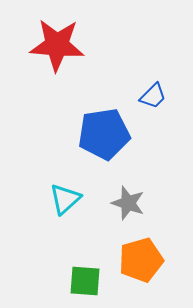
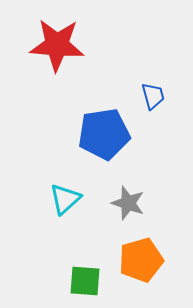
blue trapezoid: rotated 60 degrees counterclockwise
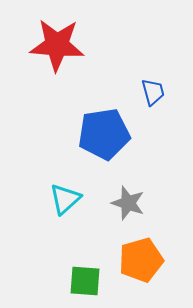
blue trapezoid: moved 4 px up
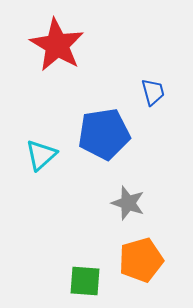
red star: rotated 26 degrees clockwise
cyan triangle: moved 24 px left, 44 px up
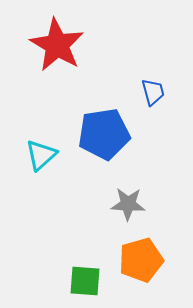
gray star: moved 1 px down; rotated 16 degrees counterclockwise
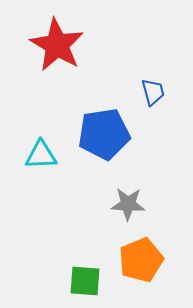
cyan triangle: rotated 40 degrees clockwise
orange pentagon: rotated 6 degrees counterclockwise
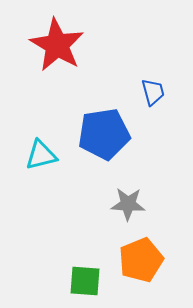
cyan triangle: rotated 12 degrees counterclockwise
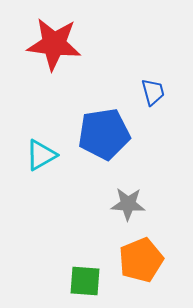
red star: moved 3 px left, 1 px up; rotated 24 degrees counterclockwise
cyan triangle: rotated 16 degrees counterclockwise
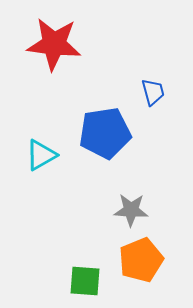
blue pentagon: moved 1 px right, 1 px up
gray star: moved 3 px right, 6 px down
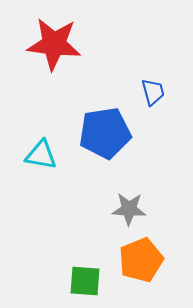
cyan triangle: rotated 40 degrees clockwise
gray star: moved 2 px left, 1 px up
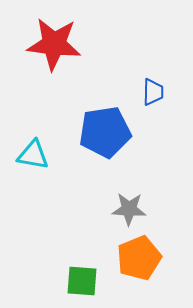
blue trapezoid: rotated 16 degrees clockwise
blue pentagon: moved 1 px up
cyan triangle: moved 8 px left
orange pentagon: moved 2 px left, 2 px up
green square: moved 3 px left
